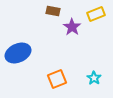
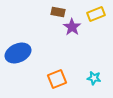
brown rectangle: moved 5 px right, 1 px down
cyan star: rotated 24 degrees counterclockwise
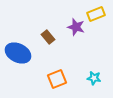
brown rectangle: moved 10 px left, 25 px down; rotated 40 degrees clockwise
purple star: moved 4 px right; rotated 18 degrees counterclockwise
blue ellipse: rotated 50 degrees clockwise
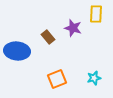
yellow rectangle: rotated 66 degrees counterclockwise
purple star: moved 3 px left, 1 px down
blue ellipse: moved 1 px left, 2 px up; rotated 20 degrees counterclockwise
cyan star: rotated 24 degrees counterclockwise
